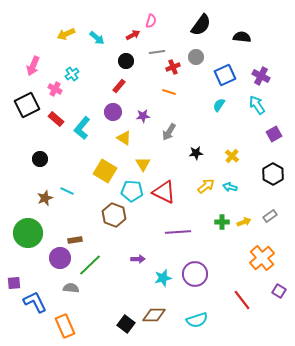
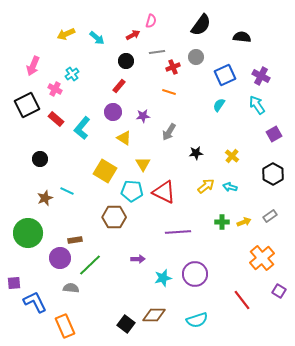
brown hexagon at (114, 215): moved 2 px down; rotated 20 degrees counterclockwise
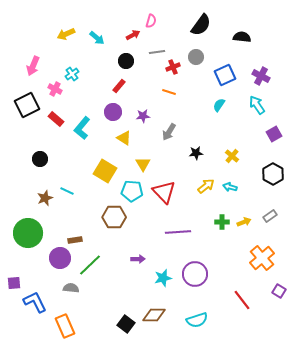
red triangle at (164, 192): rotated 20 degrees clockwise
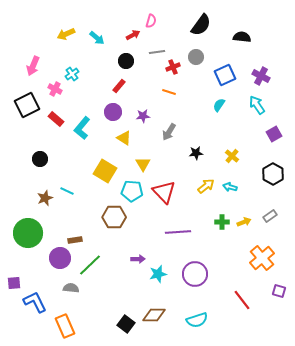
cyan star at (163, 278): moved 5 px left, 4 px up
purple square at (279, 291): rotated 16 degrees counterclockwise
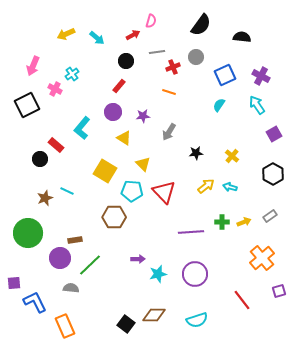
red rectangle at (56, 119): moved 26 px down
yellow triangle at (143, 164): rotated 14 degrees counterclockwise
purple line at (178, 232): moved 13 px right
purple square at (279, 291): rotated 32 degrees counterclockwise
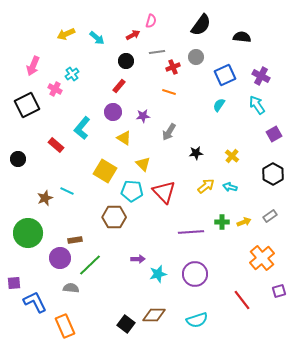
black circle at (40, 159): moved 22 px left
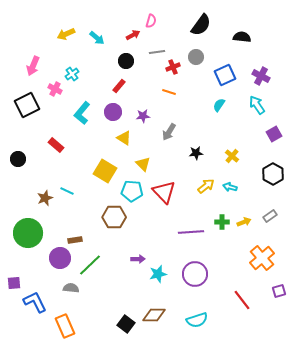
cyan L-shape at (82, 128): moved 15 px up
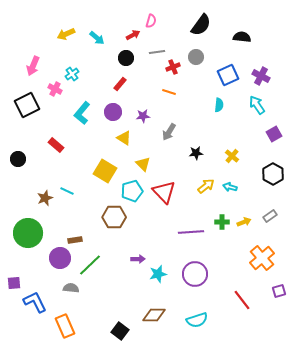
black circle at (126, 61): moved 3 px up
blue square at (225, 75): moved 3 px right
red rectangle at (119, 86): moved 1 px right, 2 px up
cyan semicircle at (219, 105): rotated 152 degrees clockwise
cyan pentagon at (132, 191): rotated 20 degrees counterclockwise
black square at (126, 324): moved 6 px left, 7 px down
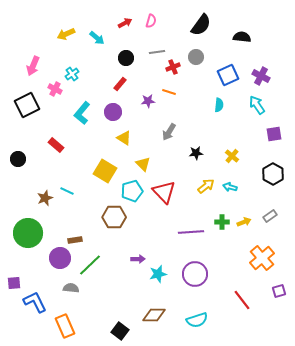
red arrow at (133, 35): moved 8 px left, 12 px up
purple star at (143, 116): moved 5 px right, 15 px up
purple square at (274, 134): rotated 21 degrees clockwise
